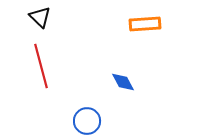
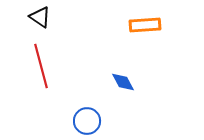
black triangle: rotated 10 degrees counterclockwise
orange rectangle: moved 1 px down
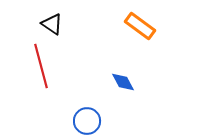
black triangle: moved 12 px right, 7 px down
orange rectangle: moved 5 px left, 1 px down; rotated 40 degrees clockwise
